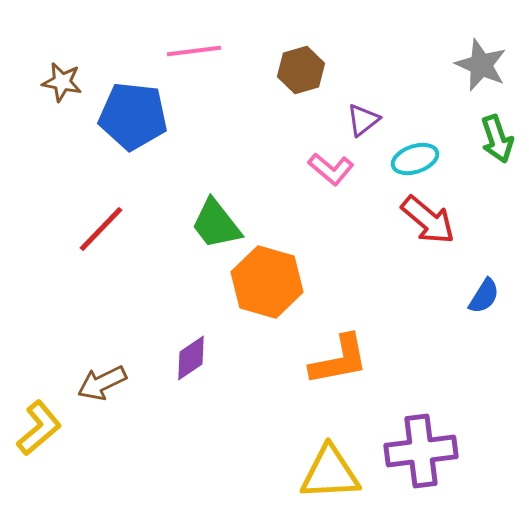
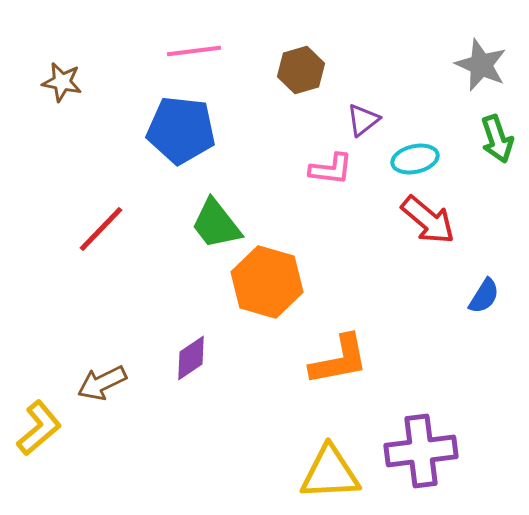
blue pentagon: moved 48 px right, 14 px down
cyan ellipse: rotated 6 degrees clockwise
pink L-shape: rotated 33 degrees counterclockwise
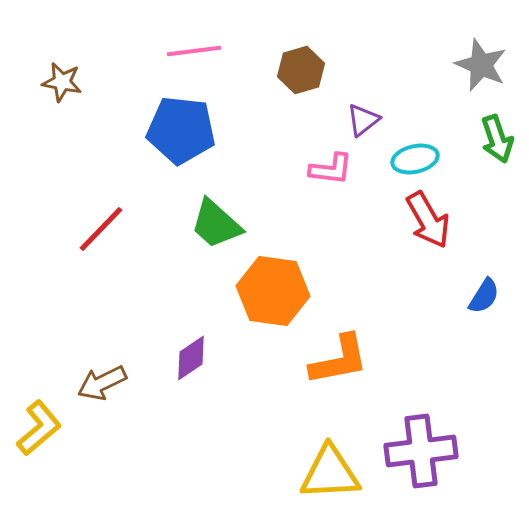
red arrow: rotated 20 degrees clockwise
green trapezoid: rotated 10 degrees counterclockwise
orange hexagon: moved 6 px right, 9 px down; rotated 8 degrees counterclockwise
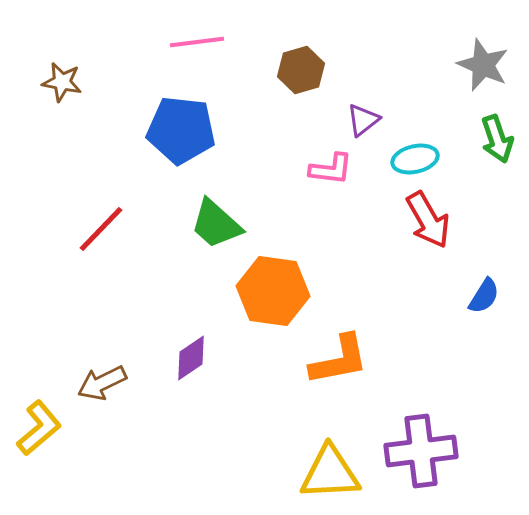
pink line: moved 3 px right, 9 px up
gray star: moved 2 px right
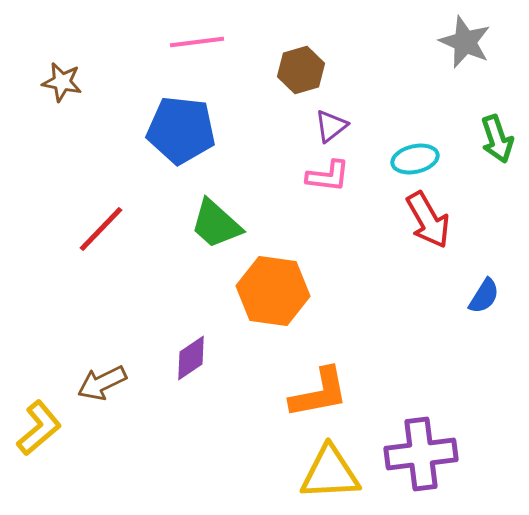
gray star: moved 18 px left, 23 px up
purple triangle: moved 32 px left, 6 px down
pink L-shape: moved 3 px left, 7 px down
orange L-shape: moved 20 px left, 33 px down
purple cross: moved 3 px down
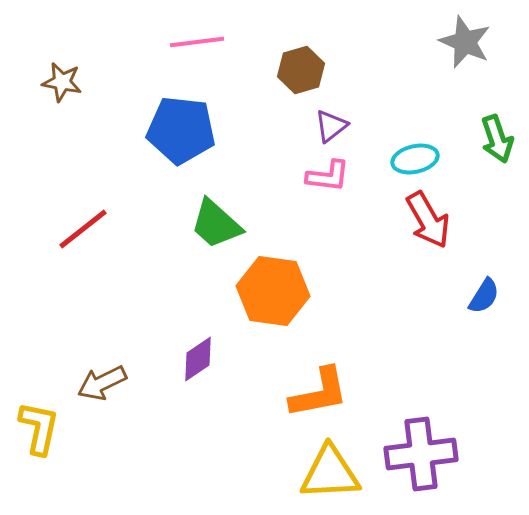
red line: moved 18 px left; rotated 8 degrees clockwise
purple diamond: moved 7 px right, 1 px down
yellow L-shape: rotated 38 degrees counterclockwise
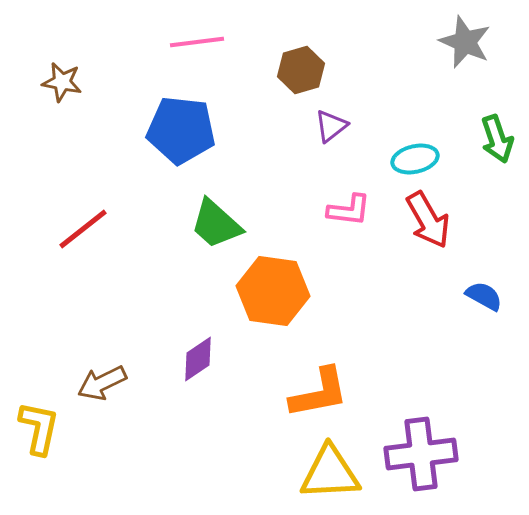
pink L-shape: moved 21 px right, 34 px down
blue semicircle: rotated 93 degrees counterclockwise
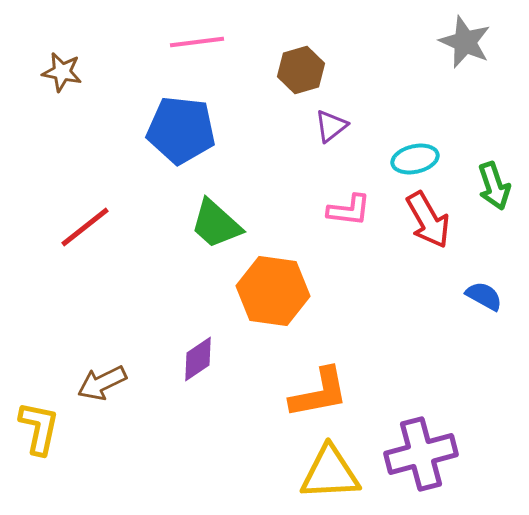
brown star: moved 10 px up
green arrow: moved 3 px left, 47 px down
red line: moved 2 px right, 2 px up
purple cross: rotated 8 degrees counterclockwise
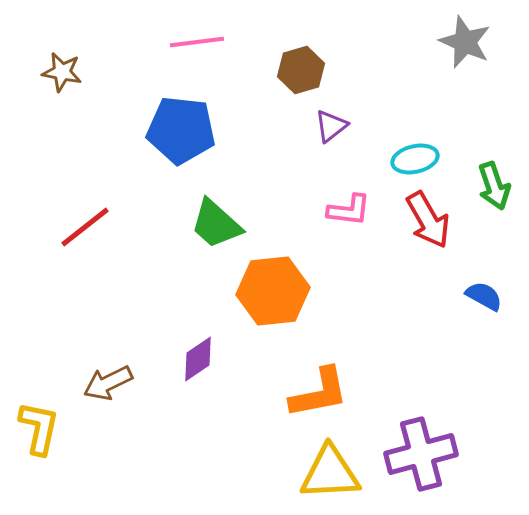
orange hexagon: rotated 14 degrees counterclockwise
brown arrow: moved 6 px right
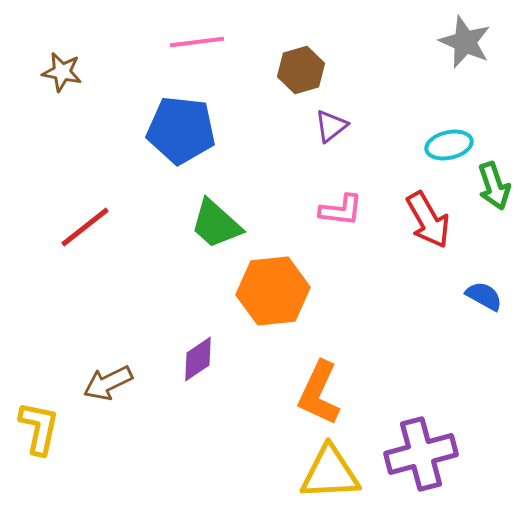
cyan ellipse: moved 34 px right, 14 px up
pink L-shape: moved 8 px left
orange L-shape: rotated 126 degrees clockwise
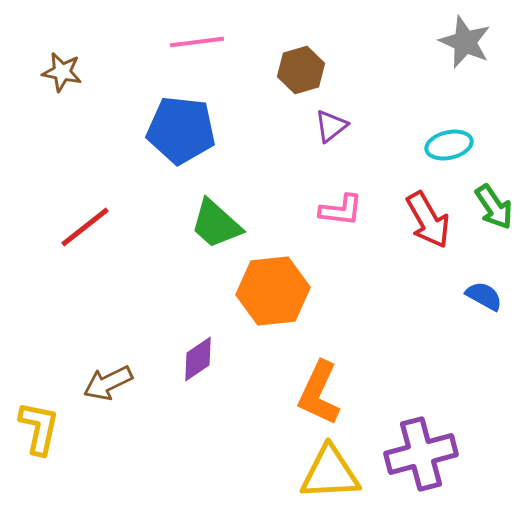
green arrow: moved 21 px down; rotated 15 degrees counterclockwise
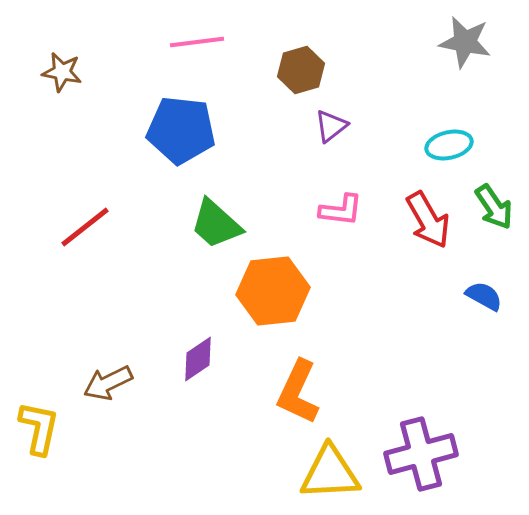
gray star: rotated 12 degrees counterclockwise
orange L-shape: moved 21 px left, 1 px up
